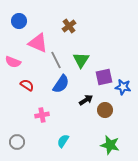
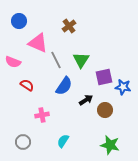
blue semicircle: moved 3 px right, 2 px down
gray circle: moved 6 px right
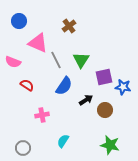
gray circle: moved 6 px down
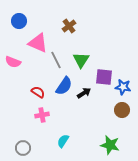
purple square: rotated 18 degrees clockwise
red semicircle: moved 11 px right, 7 px down
black arrow: moved 2 px left, 7 px up
brown circle: moved 17 px right
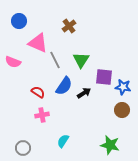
gray line: moved 1 px left
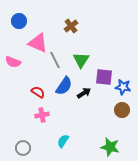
brown cross: moved 2 px right
green star: moved 2 px down
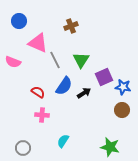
brown cross: rotated 16 degrees clockwise
purple square: rotated 30 degrees counterclockwise
pink cross: rotated 16 degrees clockwise
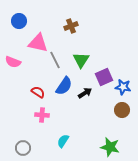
pink triangle: rotated 10 degrees counterclockwise
black arrow: moved 1 px right
